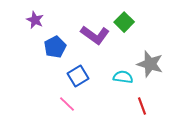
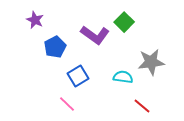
gray star: moved 1 px right, 2 px up; rotated 24 degrees counterclockwise
red line: rotated 30 degrees counterclockwise
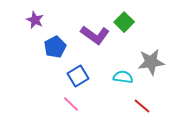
pink line: moved 4 px right
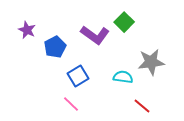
purple star: moved 8 px left, 10 px down
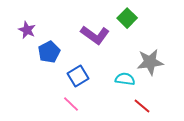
green square: moved 3 px right, 4 px up
blue pentagon: moved 6 px left, 5 px down
gray star: moved 1 px left
cyan semicircle: moved 2 px right, 2 px down
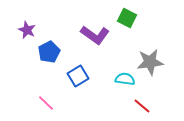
green square: rotated 18 degrees counterclockwise
pink line: moved 25 px left, 1 px up
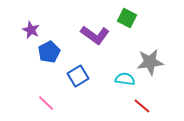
purple star: moved 4 px right
